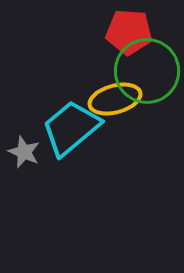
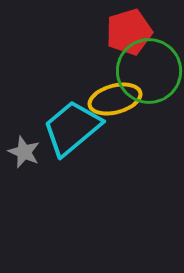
red pentagon: rotated 21 degrees counterclockwise
green circle: moved 2 px right
cyan trapezoid: moved 1 px right
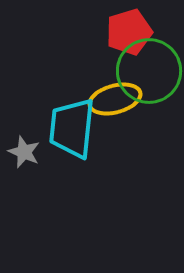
cyan trapezoid: rotated 44 degrees counterclockwise
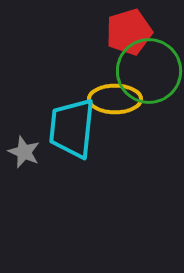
yellow ellipse: rotated 15 degrees clockwise
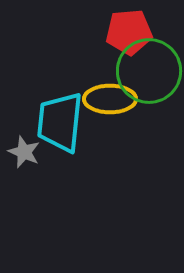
red pentagon: rotated 12 degrees clockwise
yellow ellipse: moved 5 px left
cyan trapezoid: moved 12 px left, 6 px up
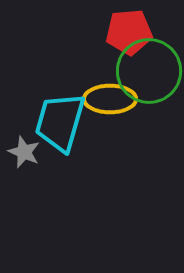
cyan trapezoid: rotated 10 degrees clockwise
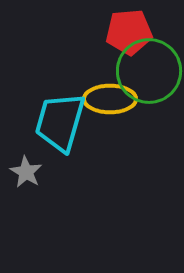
gray star: moved 2 px right, 20 px down; rotated 8 degrees clockwise
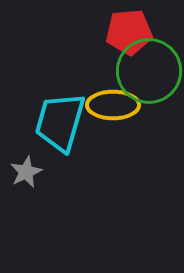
yellow ellipse: moved 3 px right, 6 px down
gray star: rotated 16 degrees clockwise
